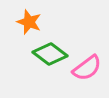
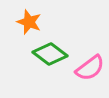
pink semicircle: moved 3 px right
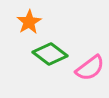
orange star: rotated 20 degrees clockwise
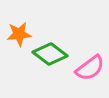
orange star: moved 10 px left, 12 px down; rotated 25 degrees clockwise
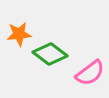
pink semicircle: moved 5 px down
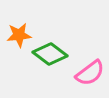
orange star: moved 1 px down
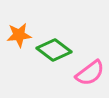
green diamond: moved 4 px right, 4 px up
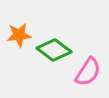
pink semicircle: moved 2 px left, 1 px up; rotated 20 degrees counterclockwise
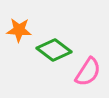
orange star: moved 5 px up; rotated 10 degrees clockwise
